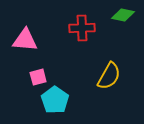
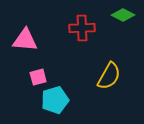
green diamond: rotated 15 degrees clockwise
cyan pentagon: rotated 20 degrees clockwise
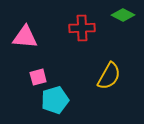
pink triangle: moved 3 px up
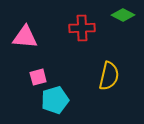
yellow semicircle: rotated 16 degrees counterclockwise
